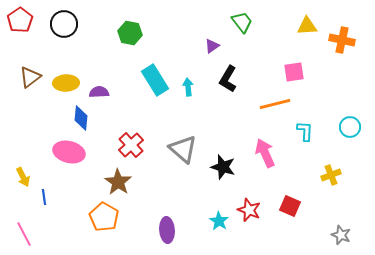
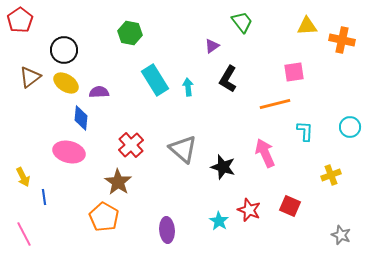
black circle: moved 26 px down
yellow ellipse: rotated 35 degrees clockwise
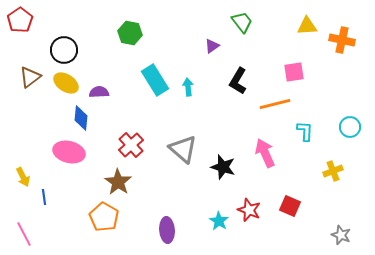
black L-shape: moved 10 px right, 2 px down
yellow cross: moved 2 px right, 4 px up
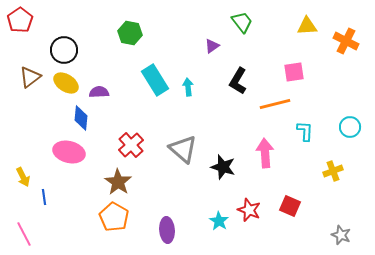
orange cross: moved 4 px right, 1 px down; rotated 15 degrees clockwise
pink arrow: rotated 20 degrees clockwise
orange pentagon: moved 10 px right
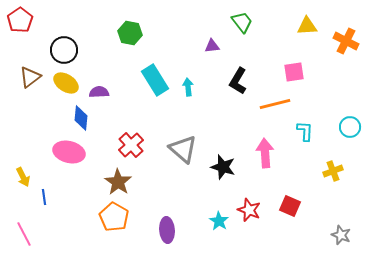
purple triangle: rotated 28 degrees clockwise
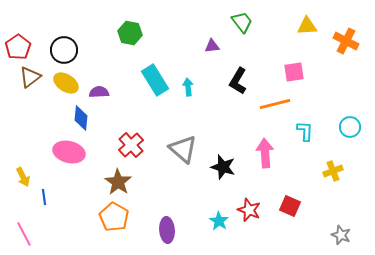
red pentagon: moved 2 px left, 27 px down
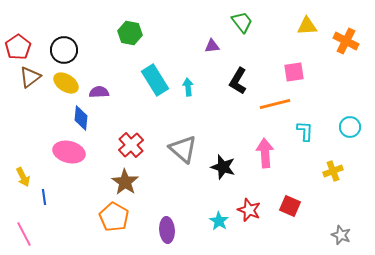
brown star: moved 7 px right
